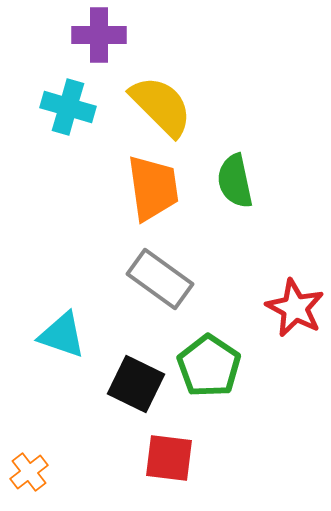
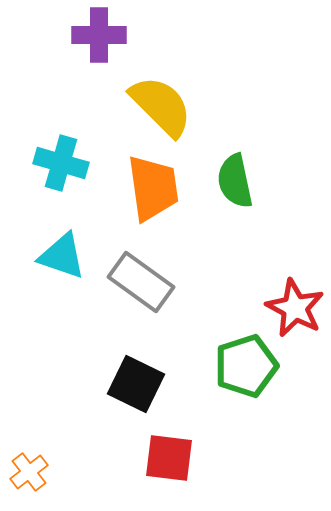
cyan cross: moved 7 px left, 56 px down
gray rectangle: moved 19 px left, 3 px down
cyan triangle: moved 79 px up
green pentagon: moved 37 px right; rotated 20 degrees clockwise
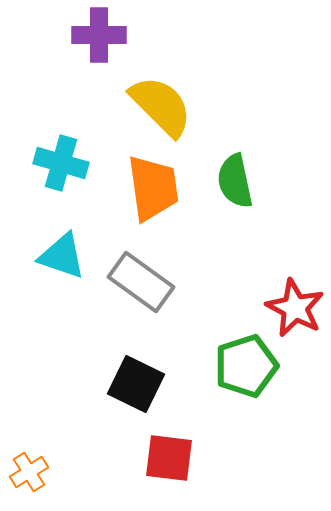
orange cross: rotated 6 degrees clockwise
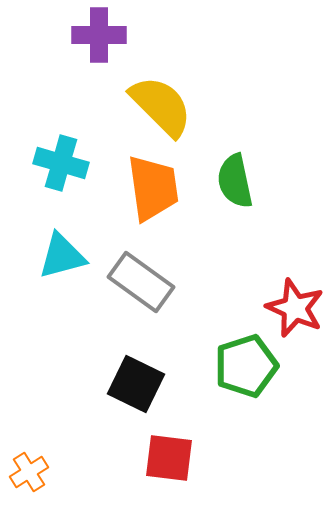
cyan triangle: rotated 34 degrees counterclockwise
red star: rotated 4 degrees counterclockwise
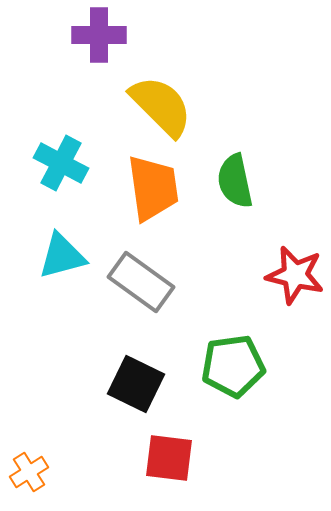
cyan cross: rotated 12 degrees clockwise
red star: moved 33 px up; rotated 10 degrees counterclockwise
green pentagon: moved 13 px left; rotated 10 degrees clockwise
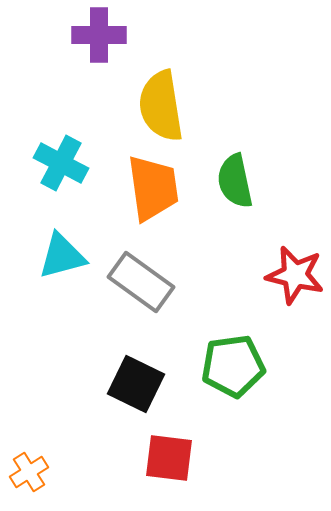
yellow semicircle: rotated 144 degrees counterclockwise
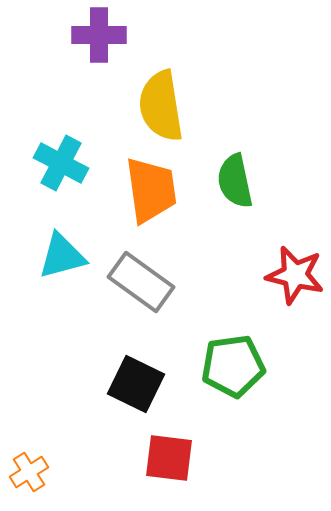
orange trapezoid: moved 2 px left, 2 px down
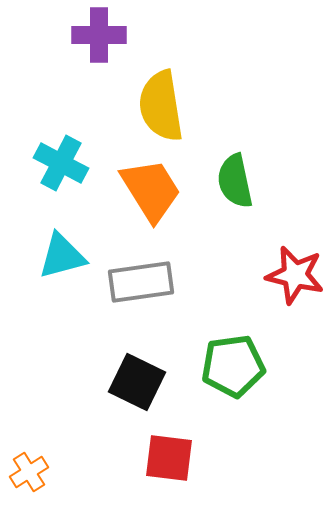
orange trapezoid: rotated 24 degrees counterclockwise
gray rectangle: rotated 44 degrees counterclockwise
black square: moved 1 px right, 2 px up
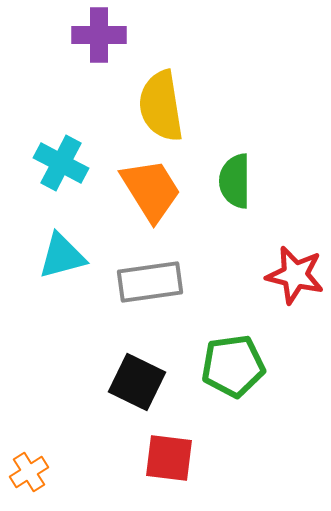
green semicircle: rotated 12 degrees clockwise
gray rectangle: moved 9 px right
